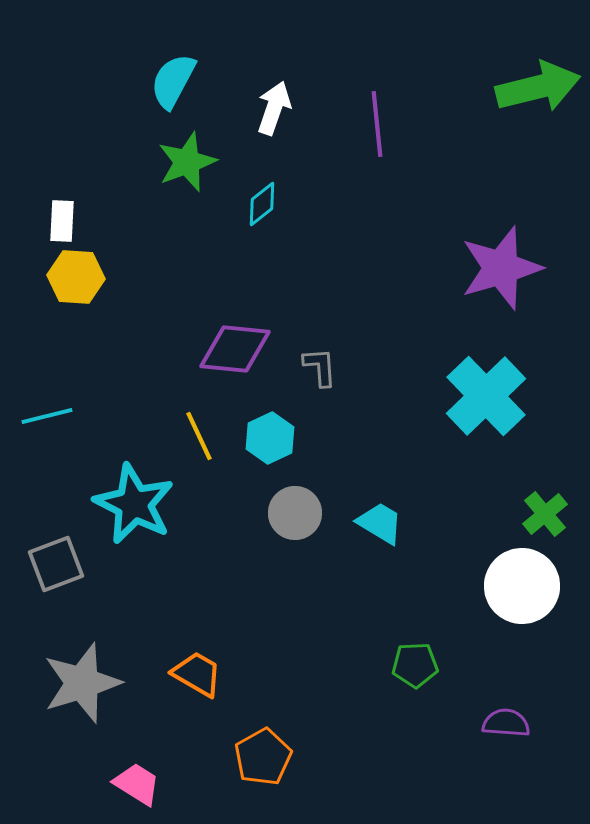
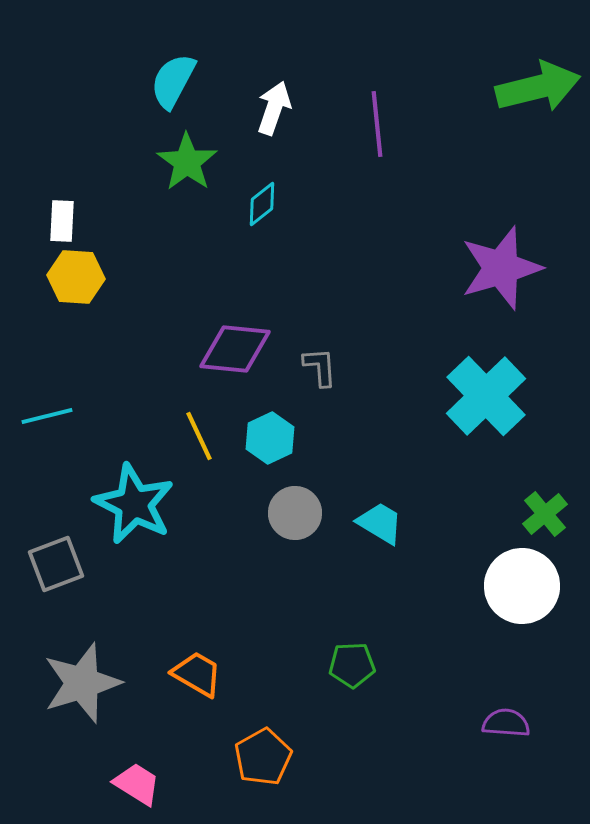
green star: rotated 16 degrees counterclockwise
green pentagon: moved 63 px left
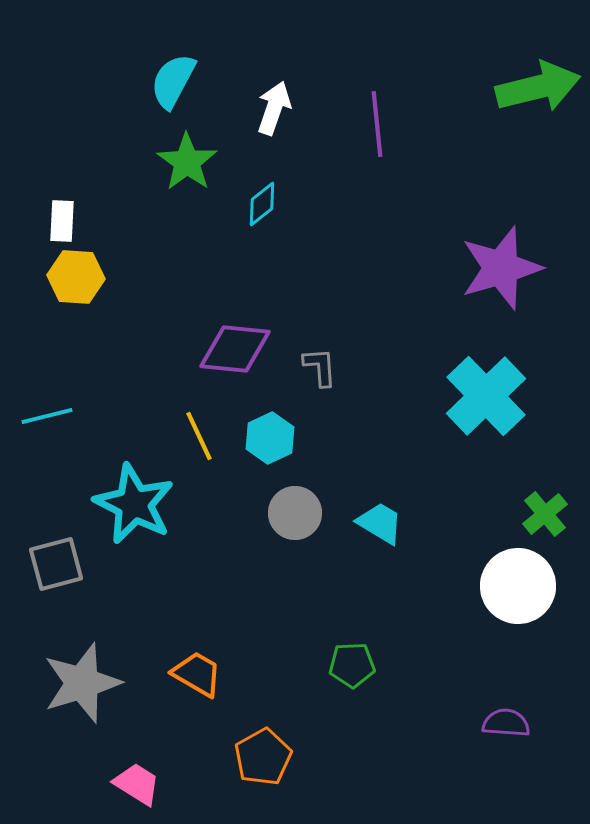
gray square: rotated 6 degrees clockwise
white circle: moved 4 px left
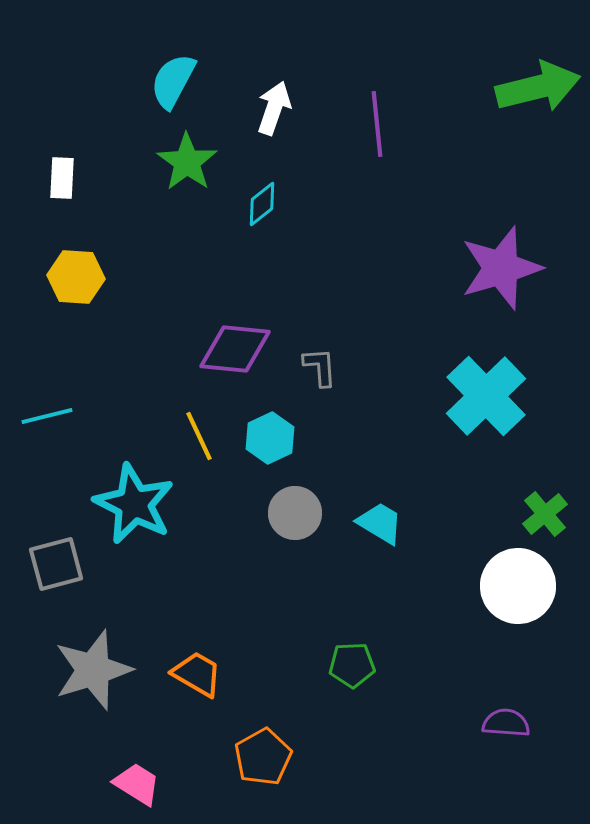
white rectangle: moved 43 px up
gray star: moved 11 px right, 13 px up
